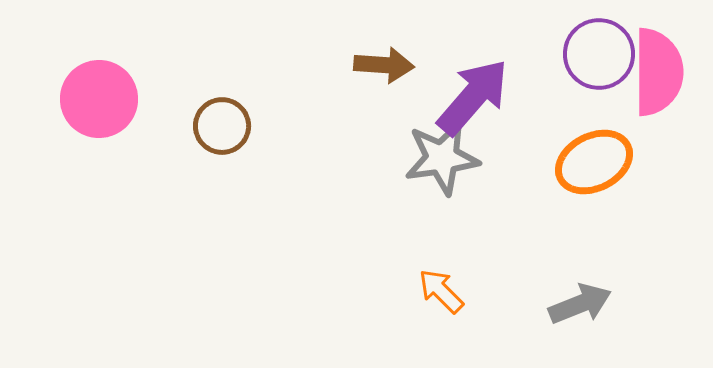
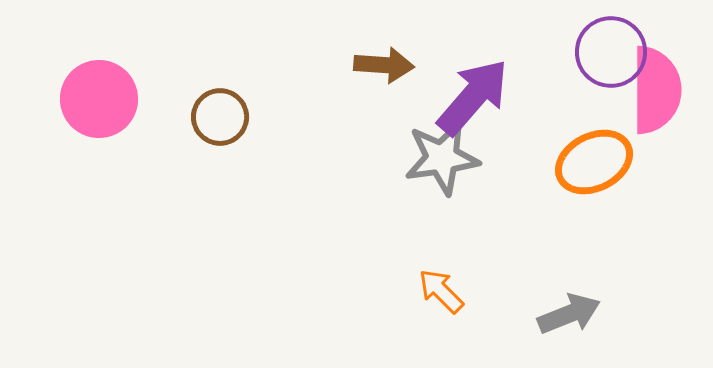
purple circle: moved 12 px right, 2 px up
pink semicircle: moved 2 px left, 18 px down
brown circle: moved 2 px left, 9 px up
gray arrow: moved 11 px left, 10 px down
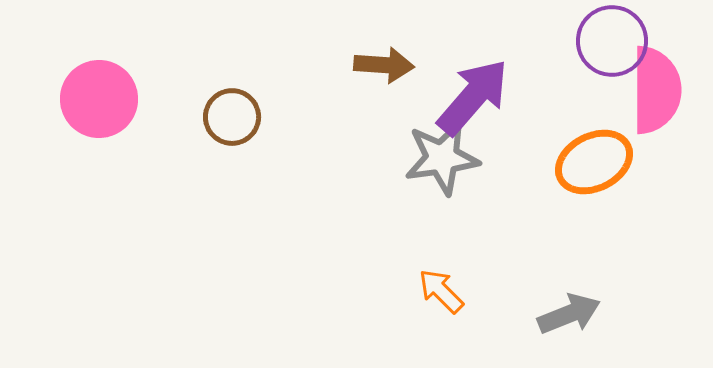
purple circle: moved 1 px right, 11 px up
brown circle: moved 12 px right
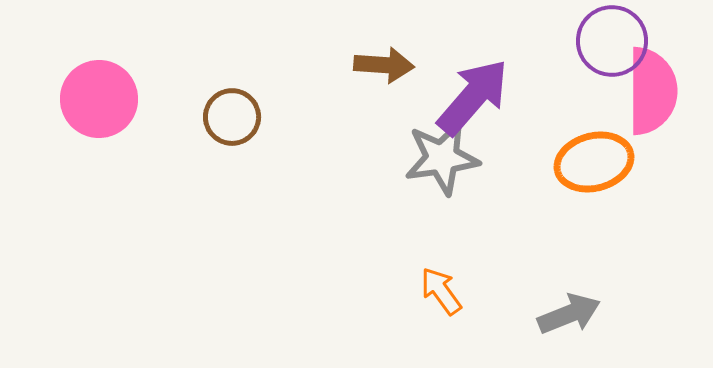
pink semicircle: moved 4 px left, 1 px down
orange ellipse: rotated 12 degrees clockwise
orange arrow: rotated 9 degrees clockwise
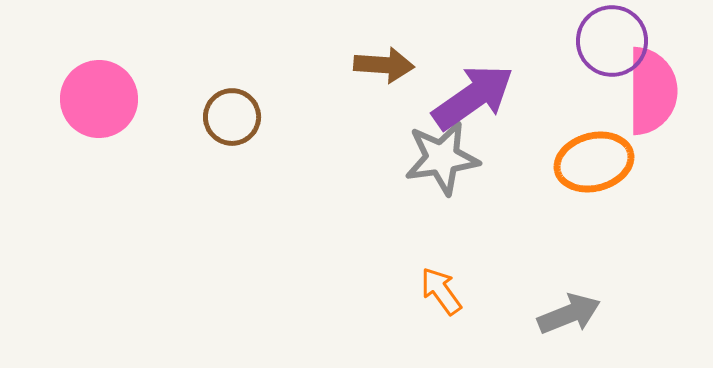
purple arrow: rotated 14 degrees clockwise
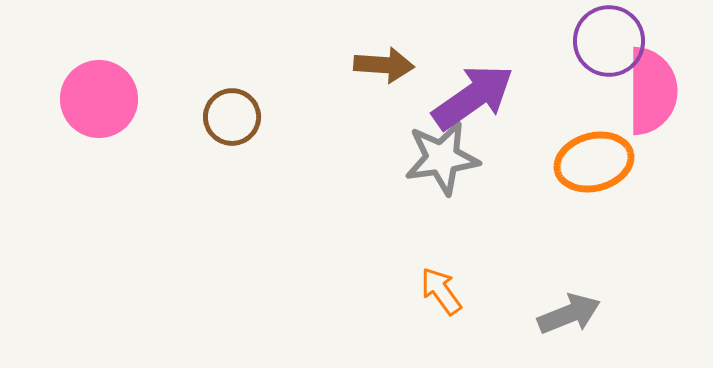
purple circle: moved 3 px left
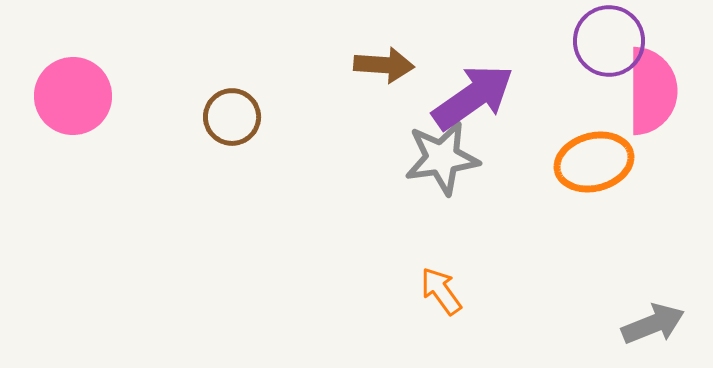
pink circle: moved 26 px left, 3 px up
gray arrow: moved 84 px right, 10 px down
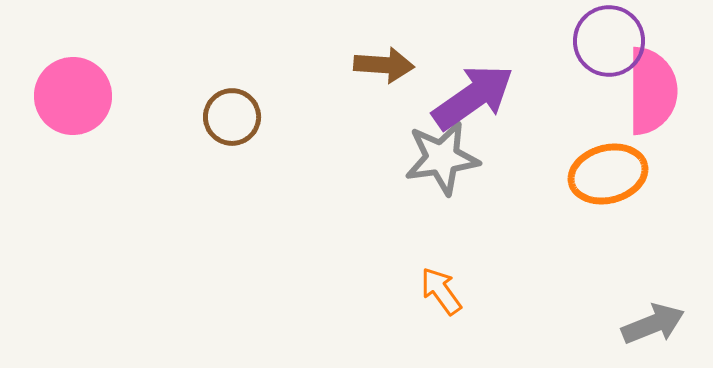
orange ellipse: moved 14 px right, 12 px down
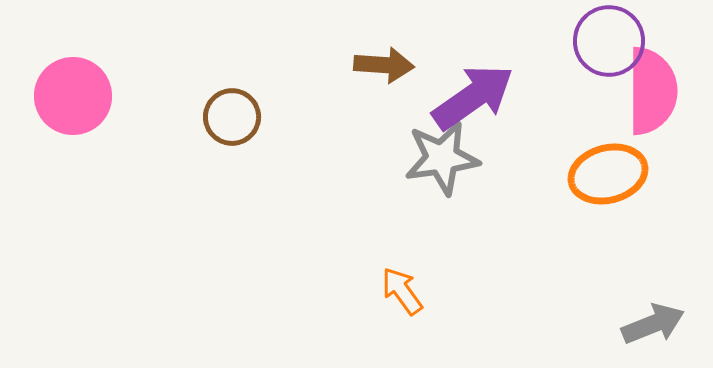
orange arrow: moved 39 px left
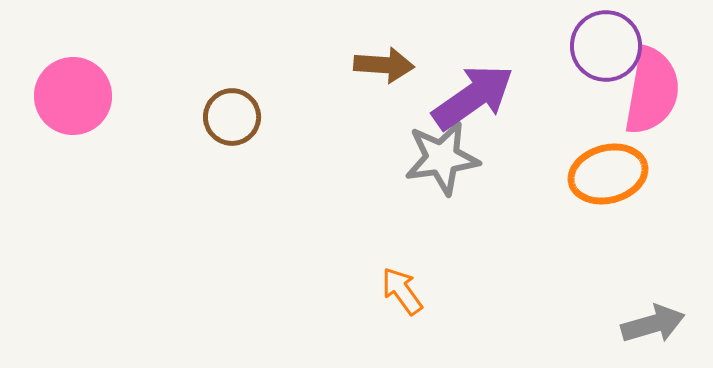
purple circle: moved 3 px left, 5 px down
pink semicircle: rotated 10 degrees clockwise
gray arrow: rotated 6 degrees clockwise
